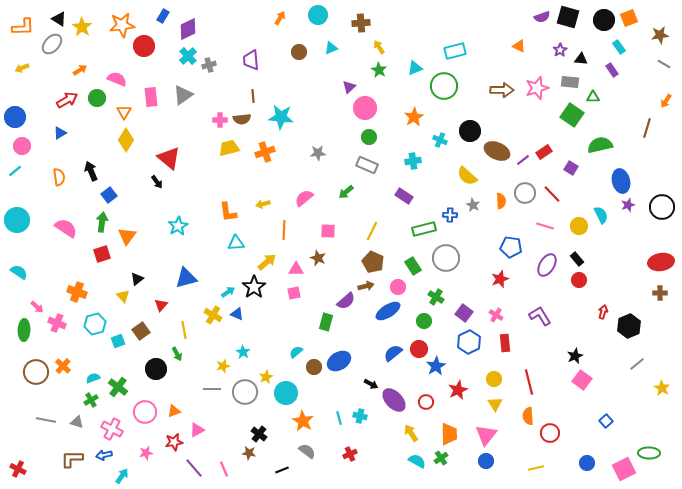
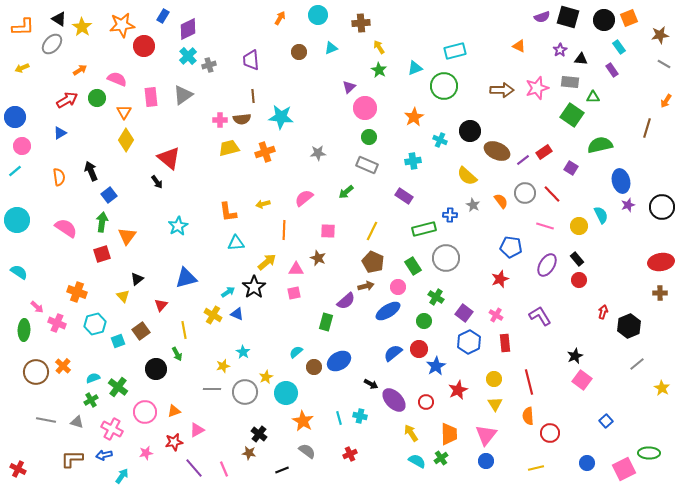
orange semicircle at (501, 201): rotated 35 degrees counterclockwise
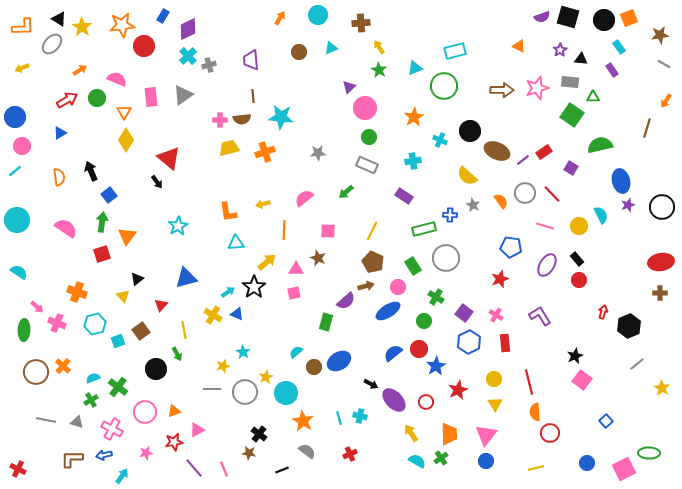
orange semicircle at (528, 416): moved 7 px right, 4 px up
